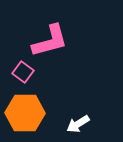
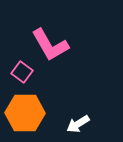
pink L-shape: moved 4 px down; rotated 75 degrees clockwise
pink square: moved 1 px left
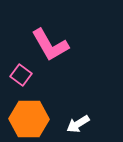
pink square: moved 1 px left, 3 px down
orange hexagon: moved 4 px right, 6 px down
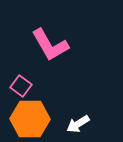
pink square: moved 11 px down
orange hexagon: moved 1 px right
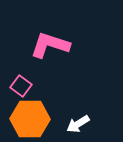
pink L-shape: rotated 138 degrees clockwise
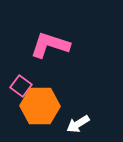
orange hexagon: moved 10 px right, 13 px up
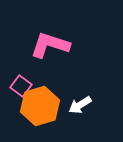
orange hexagon: rotated 18 degrees counterclockwise
white arrow: moved 2 px right, 19 px up
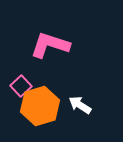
pink square: rotated 10 degrees clockwise
white arrow: rotated 65 degrees clockwise
